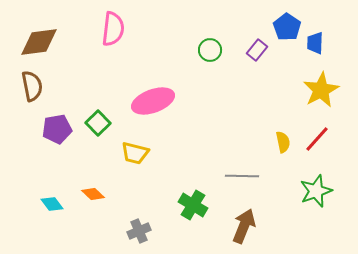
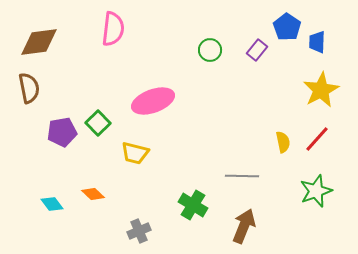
blue trapezoid: moved 2 px right, 1 px up
brown semicircle: moved 3 px left, 2 px down
purple pentagon: moved 5 px right, 3 px down
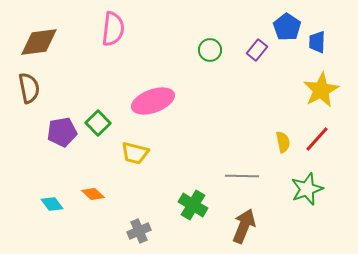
green star: moved 9 px left, 2 px up
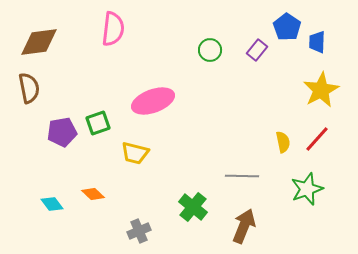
green square: rotated 25 degrees clockwise
green cross: moved 2 px down; rotated 8 degrees clockwise
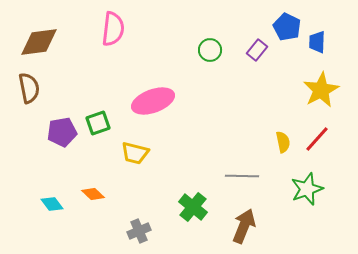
blue pentagon: rotated 8 degrees counterclockwise
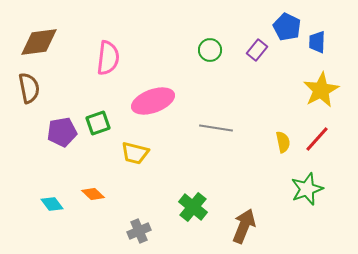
pink semicircle: moved 5 px left, 29 px down
gray line: moved 26 px left, 48 px up; rotated 8 degrees clockwise
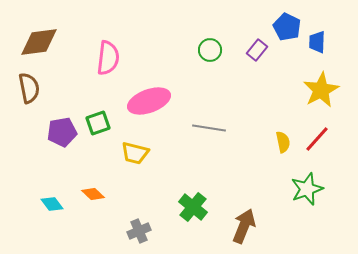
pink ellipse: moved 4 px left
gray line: moved 7 px left
